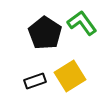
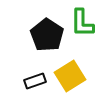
green L-shape: rotated 144 degrees counterclockwise
black pentagon: moved 2 px right, 2 px down
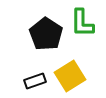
black pentagon: moved 1 px left, 1 px up
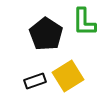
green L-shape: moved 2 px right, 1 px up
yellow square: moved 2 px left
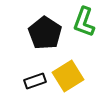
green L-shape: rotated 20 degrees clockwise
black pentagon: moved 1 px left, 1 px up
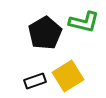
green L-shape: rotated 96 degrees counterclockwise
black pentagon: rotated 8 degrees clockwise
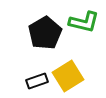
black rectangle: moved 2 px right
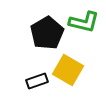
black pentagon: moved 2 px right
yellow square: moved 6 px up; rotated 28 degrees counterclockwise
